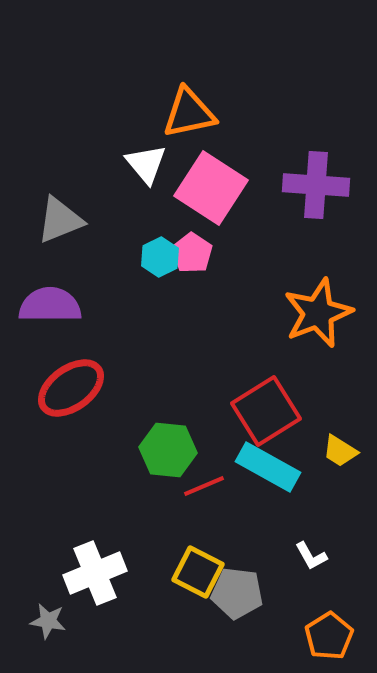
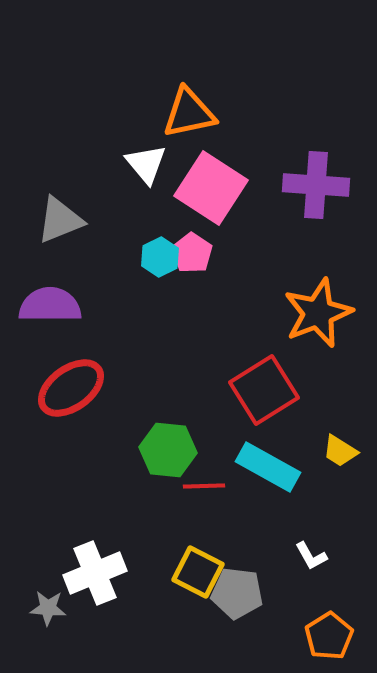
red square: moved 2 px left, 21 px up
red line: rotated 21 degrees clockwise
gray star: moved 13 px up; rotated 6 degrees counterclockwise
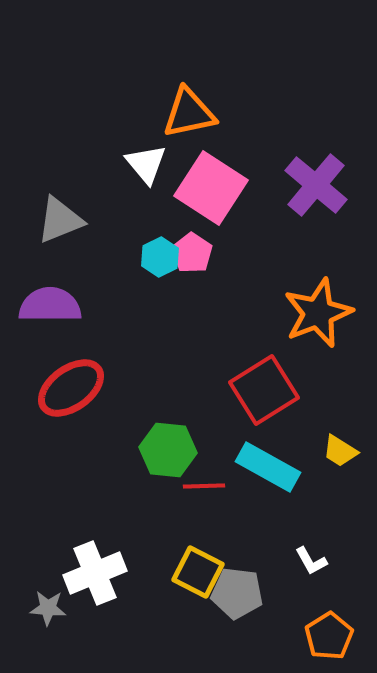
purple cross: rotated 36 degrees clockwise
white L-shape: moved 5 px down
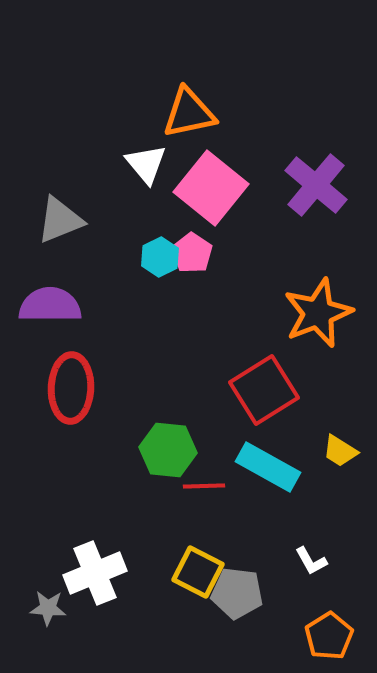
pink square: rotated 6 degrees clockwise
red ellipse: rotated 52 degrees counterclockwise
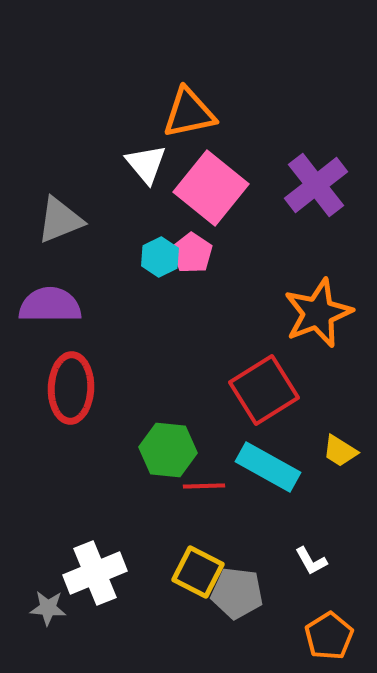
purple cross: rotated 12 degrees clockwise
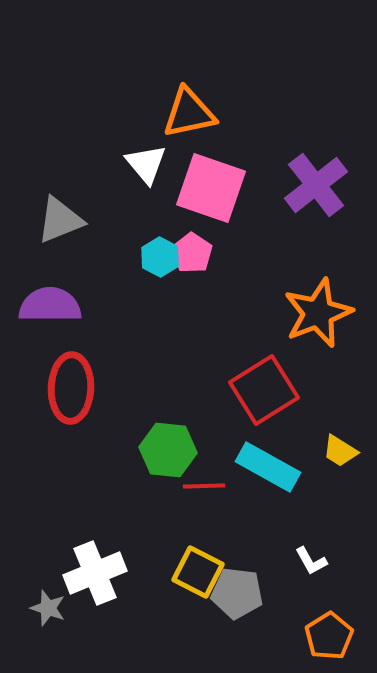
pink square: rotated 20 degrees counterclockwise
cyan hexagon: rotated 6 degrees counterclockwise
gray star: rotated 15 degrees clockwise
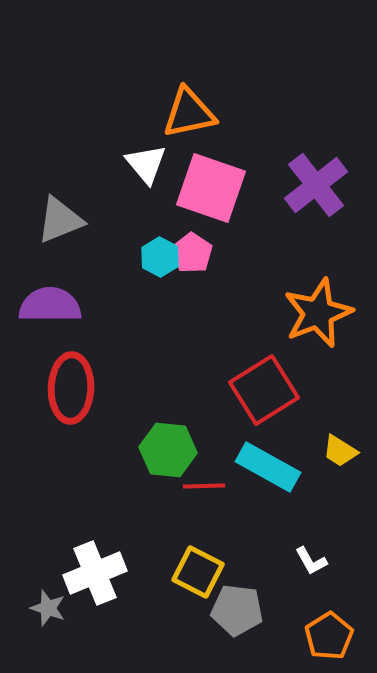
gray pentagon: moved 17 px down
